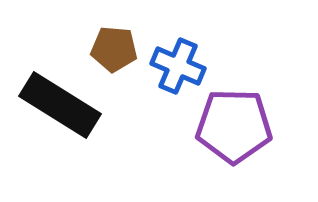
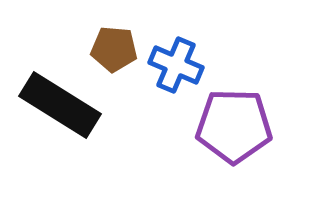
blue cross: moved 2 px left, 1 px up
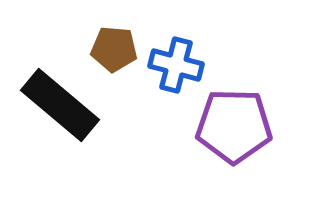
blue cross: rotated 8 degrees counterclockwise
black rectangle: rotated 8 degrees clockwise
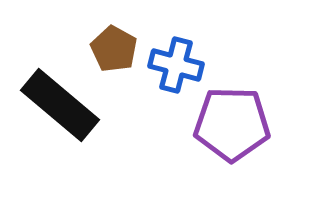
brown pentagon: rotated 24 degrees clockwise
purple pentagon: moved 2 px left, 2 px up
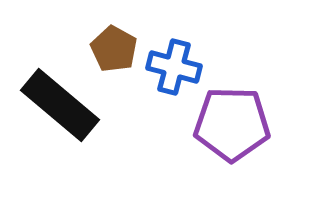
blue cross: moved 2 px left, 2 px down
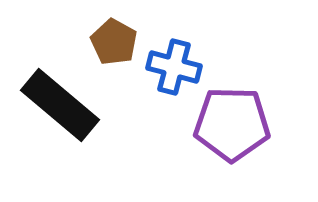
brown pentagon: moved 7 px up
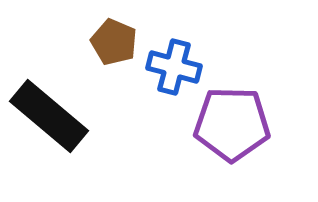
brown pentagon: rotated 6 degrees counterclockwise
black rectangle: moved 11 px left, 11 px down
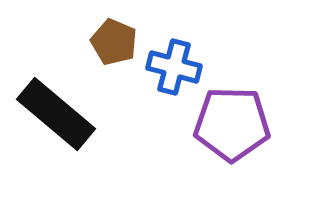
black rectangle: moved 7 px right, 2 px up
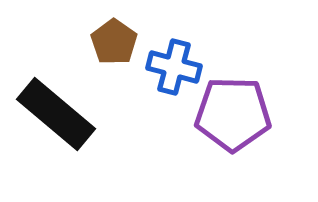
brown pentagon: rotated 12 degrees clockwise
purple pentagon: moved 1 px right, 10 px up
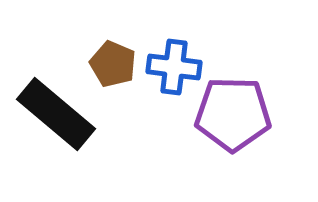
brown pentagon: moved 1 px left, 22 px down; rotated 12 degrees counterclockwise
blue cross: rotated 8 degrees counterclockwise
